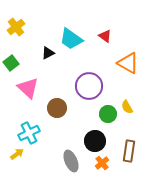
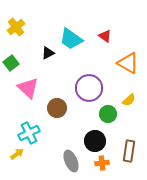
purple circle: moved 2 px down
yellow semicircle: moved 2 px right, 7 px up; rotated 104 degrees counterclockwise
orange cross: rotated 32 degrees clockwise
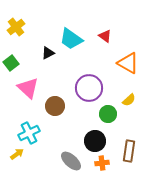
brown circle: moved 2 px left, 2 px up
gray ellipse: rotated 25 degrees counterclockwise
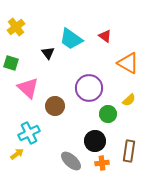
black triangle: rotated 40 degrees counterclockwise
green square: rotated 35 degrees counterclockwise
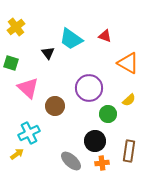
red triangle: rotated 16 degrees counterclockwise
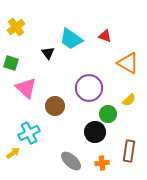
pink triangle: moved 2 px left
black circle: moved 9 px up
yellow arrow: moved 4 px left, 1 px up
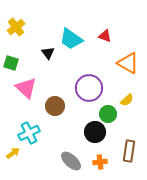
yellow semicircle: moved 2 px left
orange cross: moved 2 px left, 1 px up
